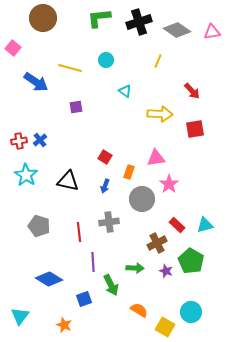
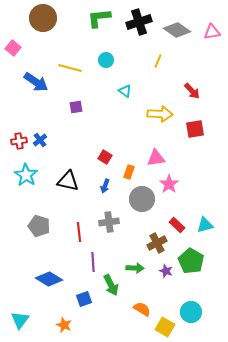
orange semicircle at (139, 310): moved 3 px right, 1 px up
cyan triangle at (20, 316): moved 4 px down
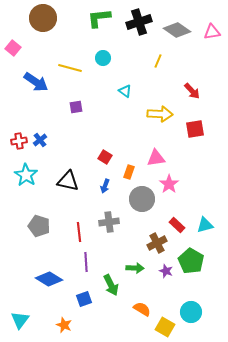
cyan circle at (106, 60): moved 3 px left, 2 px up
purple line at (93, 262): moved 7 px left
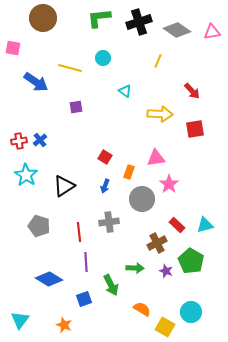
pink square at (13, 48): rotated 28 degrees counterclockwise
black triangle at (68, 181): moved 4 px left, 5 px down; rotated 45 degrees counterclockwise
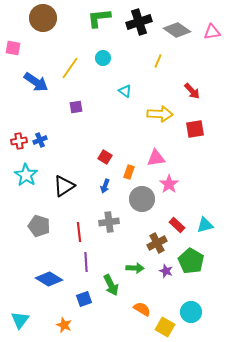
yellow line at (70, 68): rotated 70 degrees counterclockwise
blue cross at (40, 140): rotated 16 degrees clockwise
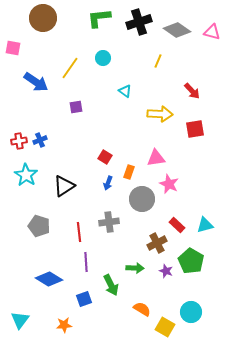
pink triangle at (212, 32): rotated 24 degrees clockwise
pink star at (169, 184): rotated 12 degrees counterclockwise
blue arrow at (105, 186): moved 3 px right, 3 px up
orange star at (64, 325): rotated 28 degrees counterclockwise
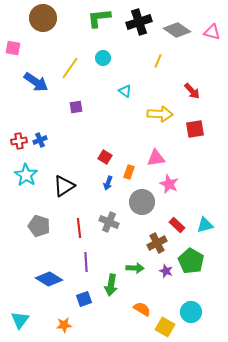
gray circle at (142, 199): moved 3 px down
gray cross at (109, 222): rotated 30 degrees clockwise
red line at (79, 232): moved 4 px up
green arrow at (111, 285): rotated 35 degrees clockwise
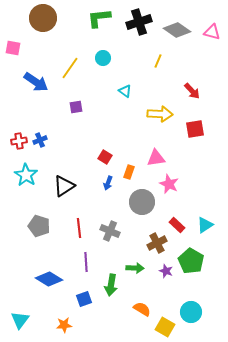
gray cross at (109, 222): moved 1 px right, 9 px down
cyan triangle at (205, 225): rotated 18 degrees counterclockwise
